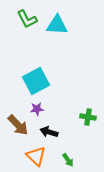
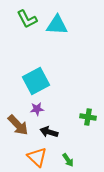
orange triangle: moved 1 px right, 1 px down
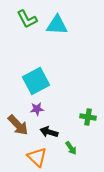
green arrow: moved 3 px right, 12 px up
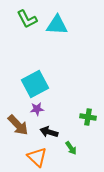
cyan square: moved 1 px left, 3 px down
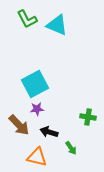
cyan triangle: rotated 20 degrees clockwise
brown arrow: moved 1 px right
orange triangle: rotated 30 degrees counterclockwise
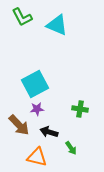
green L-shape: moved 5 px left, 2 px up
green cross: moved 8 px left, 8 px up
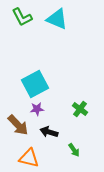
cyan triangle: moved 6 px up
green cross: rotated 28 degrees clockwise
brown arrow: moved 1 px left
green arrow: moved 3 px right, 2 px down
orange triangle: moved 8 px left, 1 px down
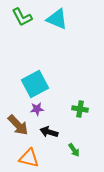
green cross: rotated 28 degrees counterclockwise
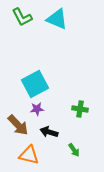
orange triangle: moved 3 px up
